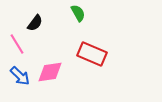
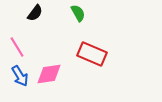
black semicircle: moved 10 px up
pink line: moved 3 px down
pink diamond: moved 1 px left, 2 px down
blue arrow: rotated 15 degrees clockwise
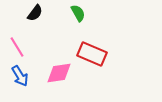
pink diamond: moved 10 px right, 1 px up
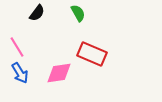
black semicircle: moved 2 px right
blue arrow: moved 3 px up
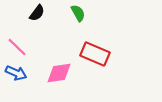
pink line: rotated 15 degrees counterclockwise
red rectangle: moved 3 px right
blue arrow: moved 4 px left; rotated 35 degrees counterclockwise
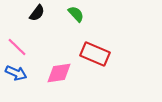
green semicircle: moved 2 px left, 1 px down; rotated 12 degrees counterclockwise
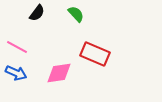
pink line: rotated 15 degrees counterclockwise
